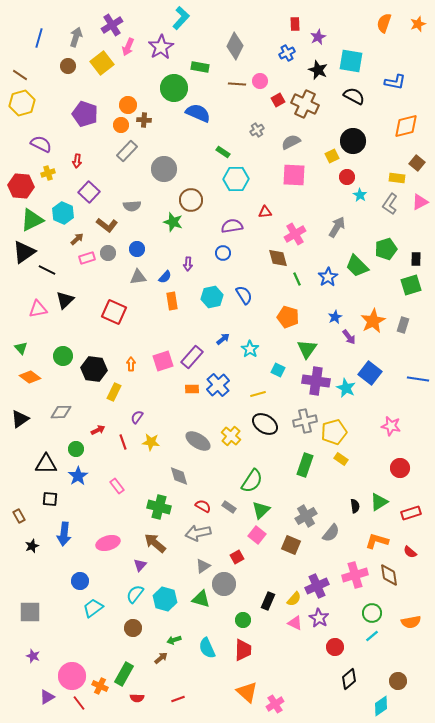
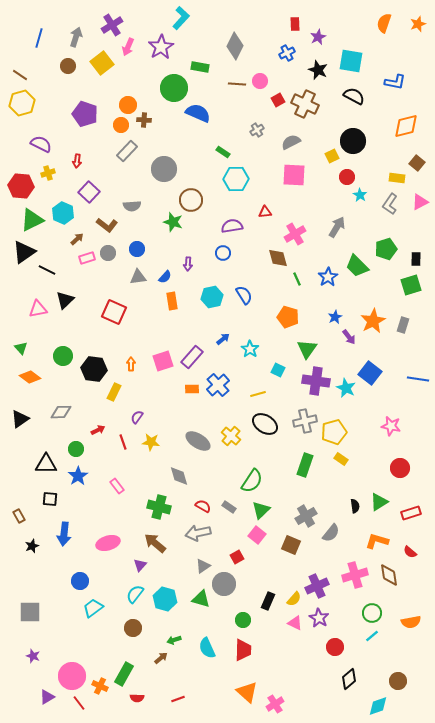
cyan diamond at (381, 706): moved 3 px left; rotated 15 degrees clockwise
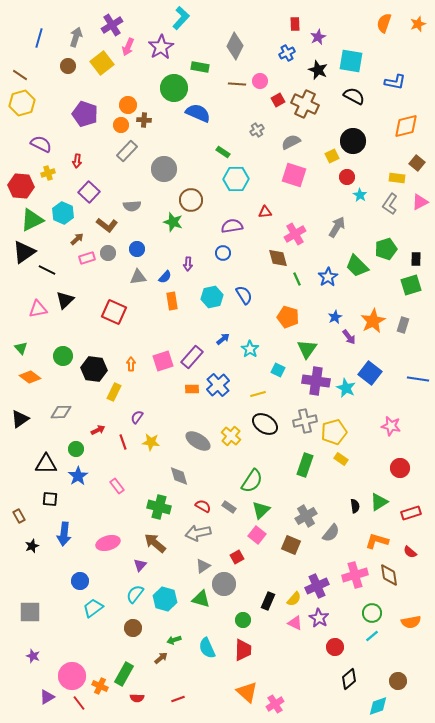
pink square at (294, 175): rotated 15 degrees clockwise
